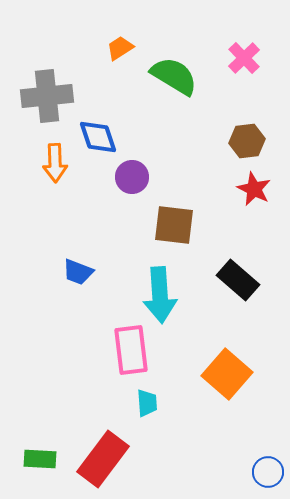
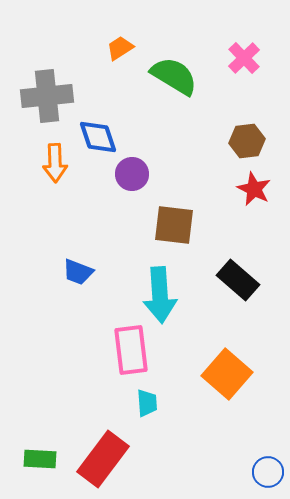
purple circle: moved 3 px up
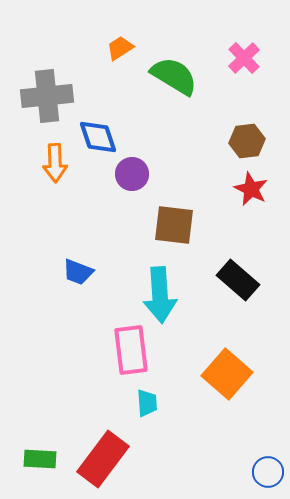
red star: moved 3 px left
